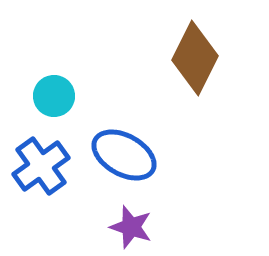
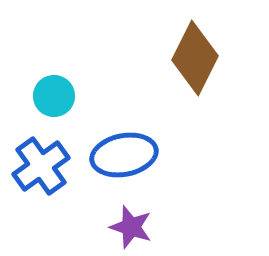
blue ellipse: rotated 40 degrees counterclockwise
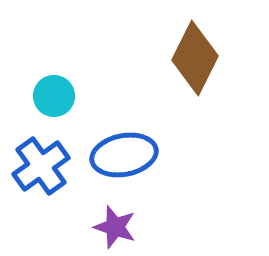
purple star: moved 16 px left
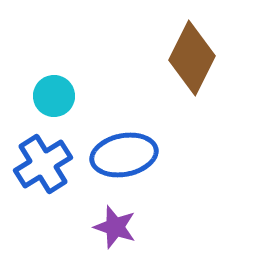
brown diamond: moved 3 px left
blue cross: moved 2 px right, 2 px up; rotated 4 degrees clockwise
